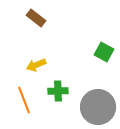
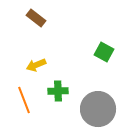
gray circle: moved 2 px down
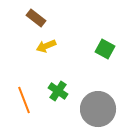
green square: moved 1 px right, 3 px up
yellow arrow: moved 10 px right, 19 px up
green cross: rotated 36 degrees clockwise
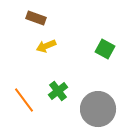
brown rectangle: rotated 18 degrees counterclockwise
green cross: rotated 18 degrees clockwise
orange line: rotated 16 degrees counterclockwise
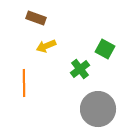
green cross: moved 22 px right, 22 px up
orange line: moved 17 px up; rotated 36 degrees clockwise
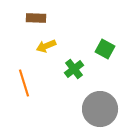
brown rectangle: rotated 18 degrees counterclockwise
green cross: moved 6 px left
orange line: rotated 16 degrees counterclockwise
gray circle: moved 2 px right
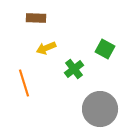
yellow arrow: moved 2 px down
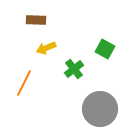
brown rectangle: moved 2 px down
orange line: rotated 44 degrees clockwise
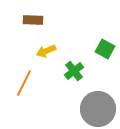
brown rectangle: moved 3 px left
yellow arrow: moved 3 px down
green cross: moved 2 px down
gray circle: moved 2 px left
